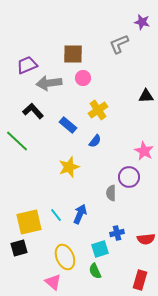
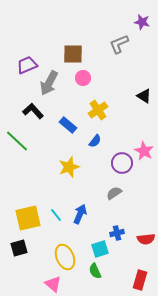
gray arrow: rotated 55 degrees counterclockwise
black triangle: moved 2 px left; rotated 35 degrees clockwise
purple circle: moved 7 px left, 14 px up
gray semicircle: moved 3 px right; rotated 56 degrees clockwise
yellow square: moved 1 px left, 4 px up
pink triangle: moved 2 px down
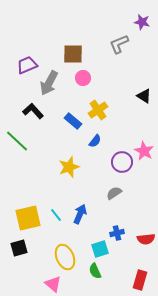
blue rectangle: moved 5 px right, 4 px up
purple circle: moved 1 px up
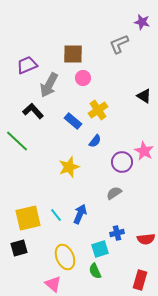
gray arrow: moved 2 px down
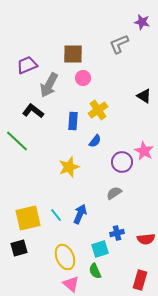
black L-shape: rotated 10 degrees counterclockwise
blue rectangle: rotated 54 degrees clockwise
pink triangle: moved 18 px right
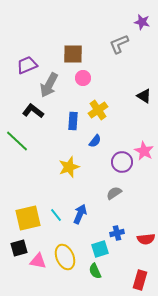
pink triangle: moved 33 px left, 23 px up; rotated 30 degrees counterclockwise
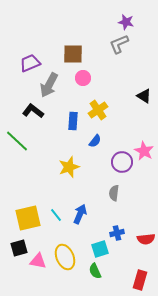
purple star: moved 16 px left
purple trapezoid: moved 3 px right, 2 px up
gray semicircle: rotated 49 degrees counterclockwise
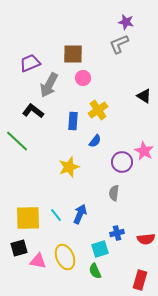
yellow square: rotated 12 degrees clockwise
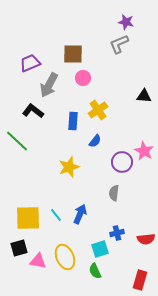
black triangle: rotated 28 degrees counterclockwise
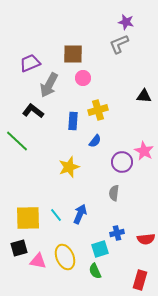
yellow cross: rotated 18 degrees clockwise
